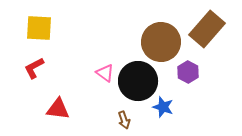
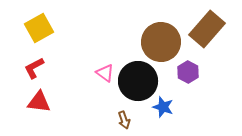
yellow square: rotated 32 degrees counterclockwise
red triangle: moved 19 px left, 7 px up
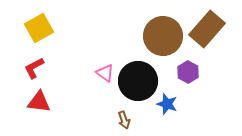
brown circle: moved 2 px right, 6 px up
blue star: moved 4 px right, 3 px up
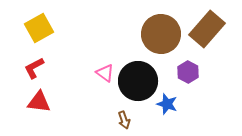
brown circle: moved 2 px left, 2 px up
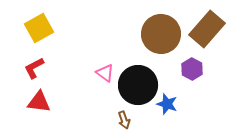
purple hexagon: moved 4 px right, 3 px up
black circle: moved 4 px down
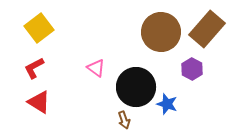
yellow square: rotated 8 degrees counterclockwise
brown circle: moved 2 px up
pink triangle: moved 9 px left, 5 px up
black circle: moved 2 px left, 2 px down
red triangle: rotated 25 degrees clockwise
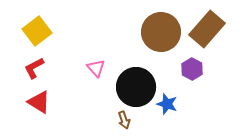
yellow square: moved 2 px left, 3 px down
pink triangle: rotated 12 degrees clockwise
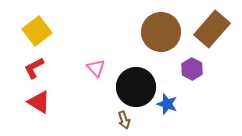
brown rectangle: moved 5 px right
